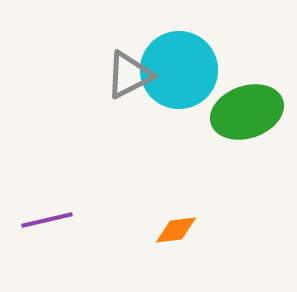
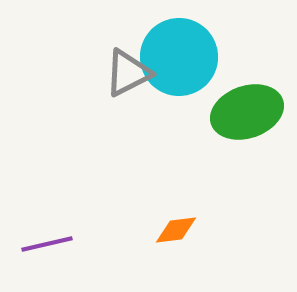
cyan circle: moved 13 px up
gray triangle: moved 1 px left, 2 px up
purple line: moved 24 px down
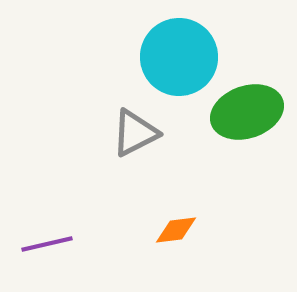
gray triangle: moved 7 px right, 60 px down
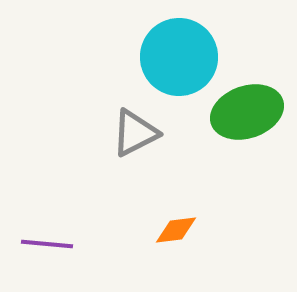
purple line: rotated 18 degrees clockwise
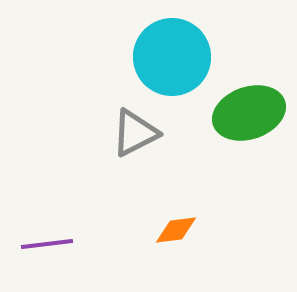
cyan circle: moved 7 px left
green ellipse: moved 2 px right, 1 px down
purple line: rotated 12 degrees counterclockwise
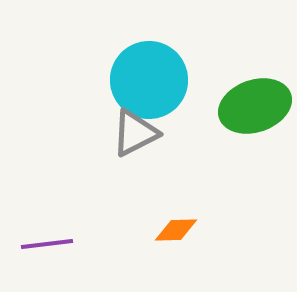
cyan circle: moved 23 px left, 23 px down
green ellipse: moved 6 px right, 7 px up
orange diamond: rotated 6 degrees clockwise
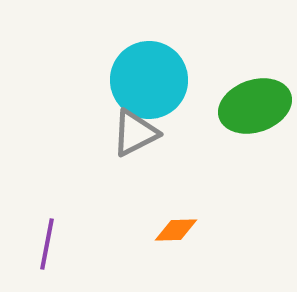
purple line: rotated 72 degrees counterclockwise
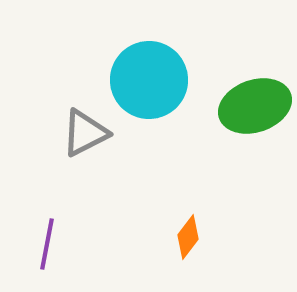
gray triangle: moved 50 px left
orange diamond: moved 12 px right, 7 px down; rotated 51 degrees counterclockwise
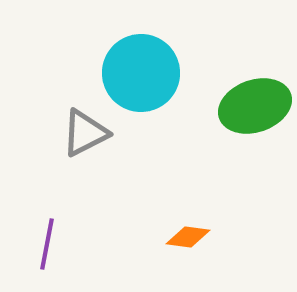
cyan circle: moved 8 px left, 7 px up
orange diamond: rotated 60 degrees clockwise
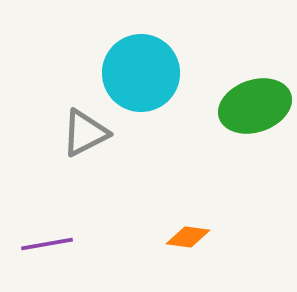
purple line: rotated 69 degrees clockwise
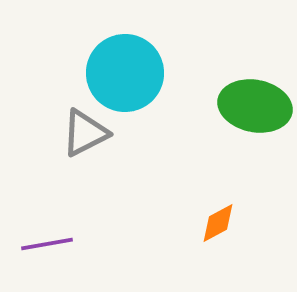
cyan circle: moved 16 px left
green ellipse: rotated 30 degrees clockwise
orange diamond: moved 30 px right, 14 px up; rotated 36 degrees counterclockwise
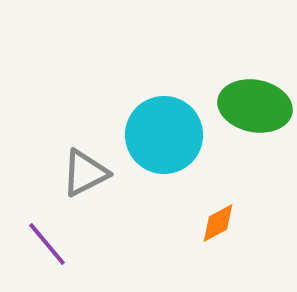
cyan circle: moved 39 px right, 62 px down
gray triangle: moved 40 px down
purple line: rotated 60 degrees clockwise
